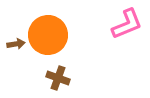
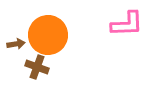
pink L-shape: rotated 20 degrees clockwise
brown cross: moved 21 px left, 11 px up
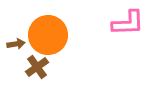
pink L-shape: moved 1 px right, 1 px up
brown cross: rotated 35 degrees clockwise
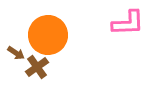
brown arrow: moved 9 px down; rotated 42 degrees clockwise
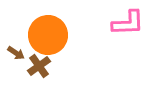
brown cross: moved 2 px right, 1 px up
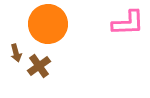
orange circle: moved 11 px up
brown arrow: rotated 42 degrees clockwise
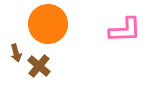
pink L-shape: moved 3 px left, 7 px down
brown cross: rotated 15 degrees counterclockwise
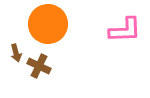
brown cross: rotated 15 degrees counterclockwise
